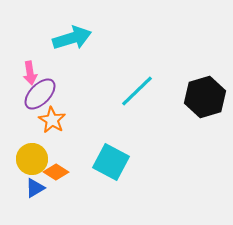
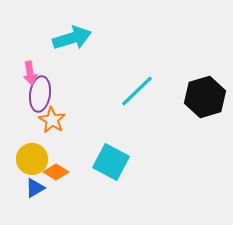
purple ellipse: rotated 36 degrees counterclockwise
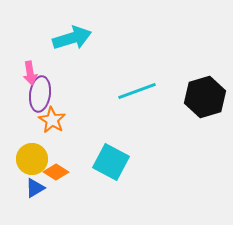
cyan line: rotated 24 degrees clockwise
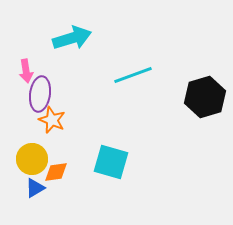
pink arrow: moved 4 px left, 2 px up
cyan line: moved 4 px left, 16 px up
orange star: rotated 8 degrees counterclockwise
cyan square: rotated 12 degrees counterclockwise
orange diamond: rotated 40 degrees counterclockwise
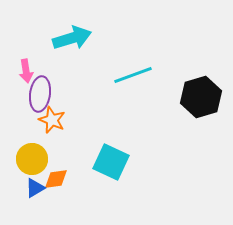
black hexagon: moved 4 px left
cyan square: rotated 9 degrees clockwise
orange diamond: moved 7 px down
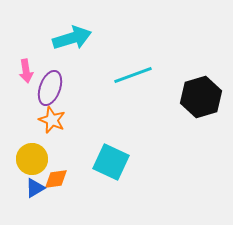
purple ellipse: moved 10 px right, 6 px up; rotated 12 degrees clockwise
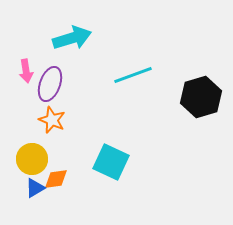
purple ellipse: moved 4 px up
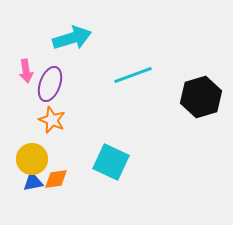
blue triangle: moved 2 px left, 6 px up; rotated 20 degrees clockwise
